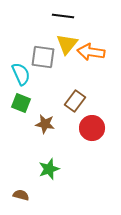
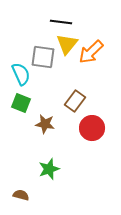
black line: moved 2 px left, 6 px down
orange arrow: rotated 52 degrees counterclockwise
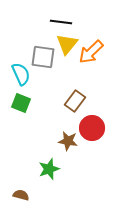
brown star: moved 23 px right, 17 px down
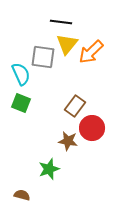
brown rectangle: moved 5 px down
brown semicircle: moved 1 px right
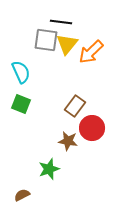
gray square: moved 3 px right, 17 px up
cyan semicircle: moved 2 px up
green square: moved 1 px down
brown semicircle: rotated 42 degrees counterclockwise
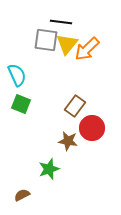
orange arrow: moved 4 px left, 3 px up
cyan semicircle: moved 4 px left, 3 px down
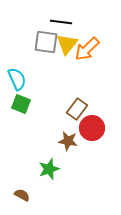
gray square: moved 2 px down
cyan semicircle: moved 4 px down
brown rectangle: moved 2 px right, 3 px down
brown semicircle: rotated 56 degrees clockwise
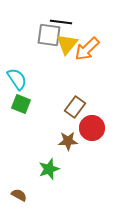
gray square: moved 3 px right, 7 px up
cyan semicircle: rotated 10 degrees counterclockwise
brown rectangle: moved 2 px left, 2 px up
brown star: rotated 12 degrees counterclockwise
brown semicircle: moved 3 px left
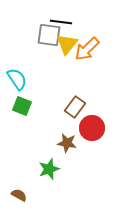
green square: moved 1 px right, 2 px down
brown star: moved 1 px left, 2 px down; rotated 12 degrees clockwise
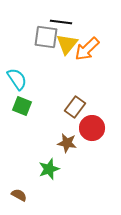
gray square: moved 3 px left, 2 px down
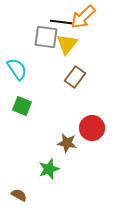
orange arrow: moved 4 px left, 32 px up
cyan semicircle: moved 10 px up
brown rectangle: moved 30 px up
